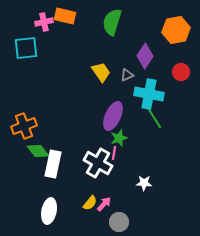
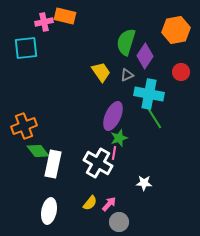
green semicircle: moved 14 px right, 20 px down
pink arrow: moved 5 px right
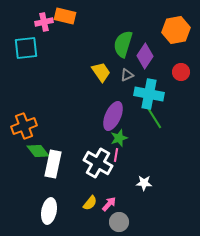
green semicircle: moved 3 px left, 2 px down
pink line: moved 2 px right, 2 px down
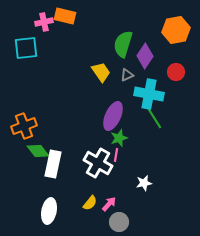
red circle: moved 5 px left
white star: rotated 14 degrees counterclockwise
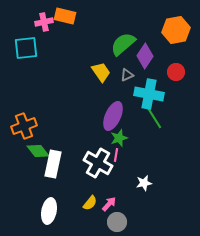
green semicircle: rotated 32 degrees clockwise
gray circle: moved 2 px left
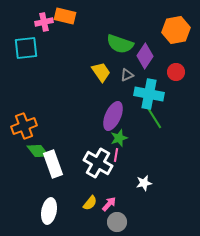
green semicircle: moved 3 px left; rotated 120 degrees counterclockwise
white rectangle: rotated 32 degrees counterclockwise
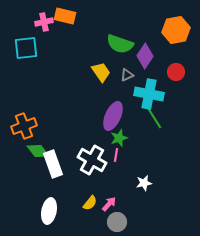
white cross: moved 6 px left, 3 px up
